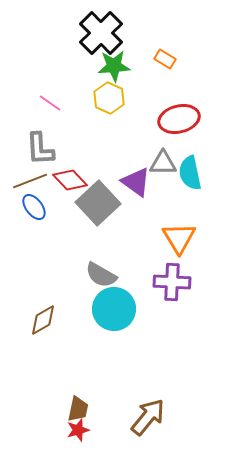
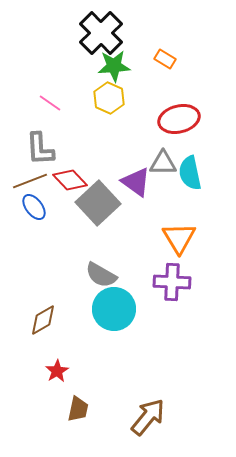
red star: moved 21 px left, 59 px up; rotated 15 degrees counterclockwise
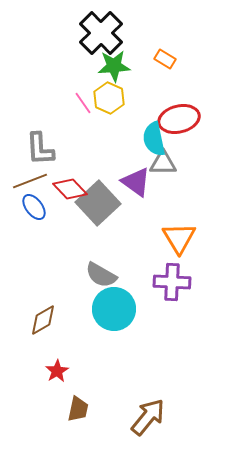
pink line: moved 33 px right; rotated 20 degrees clockwise
cyan semicircle: moved 36 px left, 34 px up
red diamond: moved 9 px down
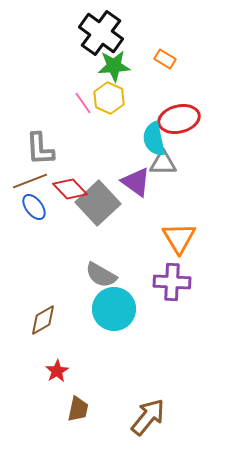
black cross: rotated 9 degrees counterclockwise
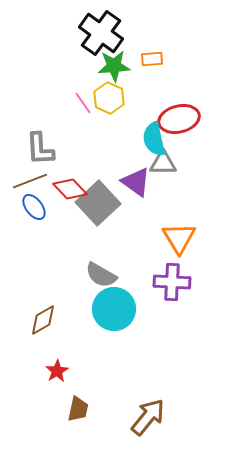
orange rectangle: moved 13 px left; rotated 35 degrees counterclockwise
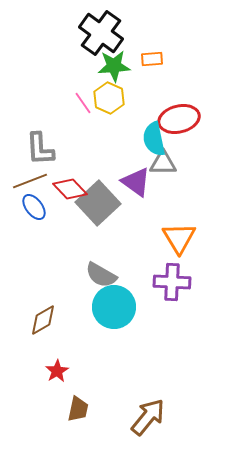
cyan circle: moved 2 px up
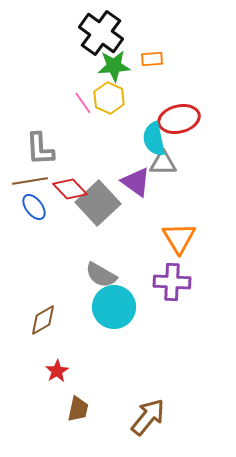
brown line: rotated 12 degrees clockwise
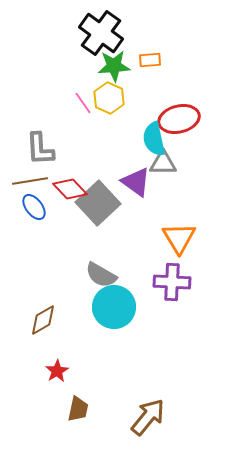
orange rectangle: moved 2 px left, 1 px down
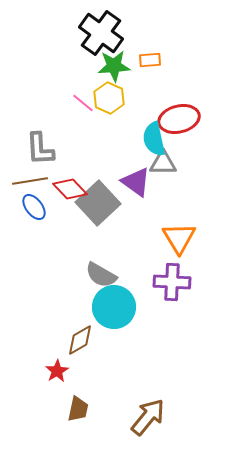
pink line: rotated 15 degrees counterclockwise
brown diamond: moved 37 px right, 20 px down
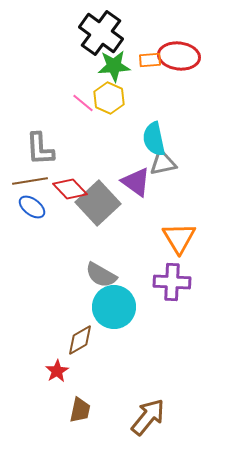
red ellipse: moved 63 px up; rotated 21 degrees clockwise
gray triangle: rotated 12 degrees counterclockwise
blue ellipse: moved 2 px left; rotated 16 degrees counterclockwise
brown trapezoid: moved 2 px right, 1 px down
